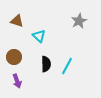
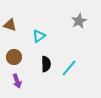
brown triangle: moved 7 px left, 4 px down
cyan triangle: rotated 40 degrees clockwise
cyan line: moved 2 px right, 2 px down; rotated 12 degrees clockwise
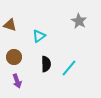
gray star: rotated 14 degrees counterclockwise
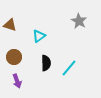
black semicircle: moved 1 px up
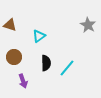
gray star: moved 9 px right, 4 px down
cyan line: moved 2 px left
purple arrow: moved 6 px right
